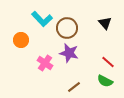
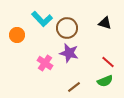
black triangle: rotated 32 degrees counterclockwise
orange circle: moved 4 px left, 5 px up
green semicircle: rotated 49 degrees counterclockwise
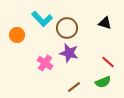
green semicircle: moved 2 px left, 1 px down
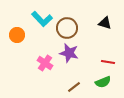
red line: rotated 32 degrees counterclockwise
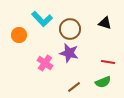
brown circle: moved 3 px right, 1 px down
orange circle: moved 2 px right
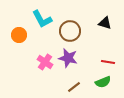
cyan L-shape: rotated 15 degrees clockwise
brown circle: moved 2 px down
purple star: moved 1 px left, 5 px down
pink cross: moved 1 px up
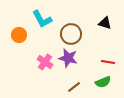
brown circle: moved 1 px right, 3 px down
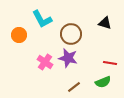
red line: moved 2 px right, 1 px down
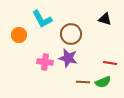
black triangle: moved 4 px up
pink cross: rotated 28 degrees counterclockwise
brown line: moved 9 px right, 5 px up; rotated 40 degrees clockwise
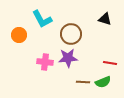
purple star: rotated 18 degrees counterclockwise
